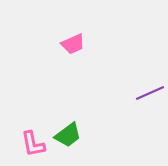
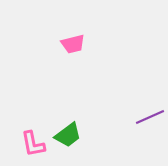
pink trapezoid: rotated 10 degrees clockwise
purple line: moved 24 px down
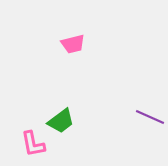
purple line: rotated 48 degrees clockwise
green trapezoid: moved 7 px left, 14 px up
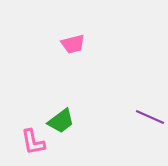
pink L-shape: moved 2 px up
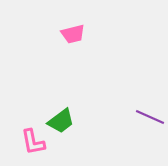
pink trapezoid: moved 10 px up
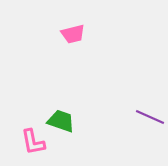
green trapezoid: rotated 124 degrees counterclockwise
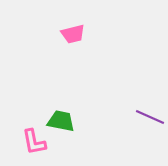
green trapezoid: rotated 8 degrees counterclockwise
pink L-shape: moved 1 px right
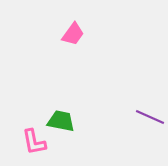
pink trapezoid: rotated 40 degrees counterclockwise
